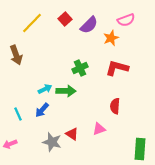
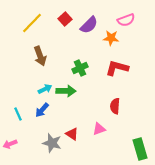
orange star: rotated 28 degrees clockwise
brown arrow: moved 24 px right, 1 px down
gray star: moved 1 px down
green rectangle: rotated 20 degrees counterclockwise
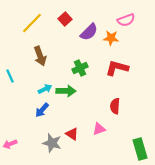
purple semicircle: moved 7 px down
cyan line: moved 8 px left, 38 px up
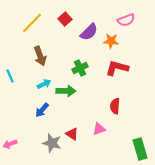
orange star: moved 3 px down
cyan arrow: moved 1 px left, 5 px up
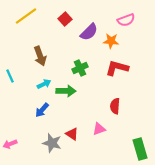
yellow line: moved 6 px left, 7 px up; rotated 10 degrees clockwise
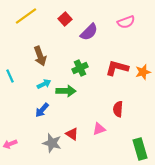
pink semicircle: moved 2 px down
orange star: moved 32 px right, 31 px down; rotated 21 degrees counterclockwise
red semicircle: moved 3 px right, 3 px down
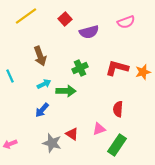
purple semicircle: rotated 30 degrees clockwise
green rectangle: moved 23 px left, 4 px up; rotated 50 degrees clockwise
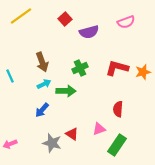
yellow line: moved 5 px left
brown arrow: moved 2 px right, 6 px down
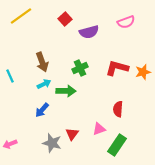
red triangle: rotated 32 degrees clockwise
